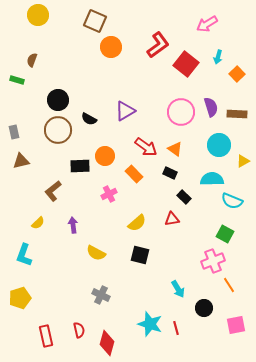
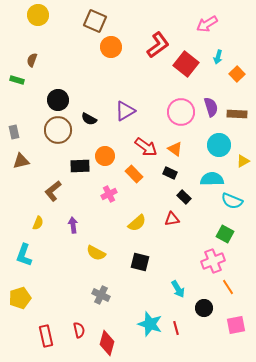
yellow semicircle at (38, 223): rotated 24 degrees counterclockwise
black square at (140, 255): moved 7 px down
orange line at (229, 285): moved 1 px left, 2 px down
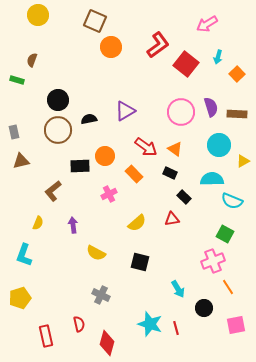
black semicircle at (89, 119): rotated 140 degrees clockwise
red semicircle at (79, 330): moved 6 px up
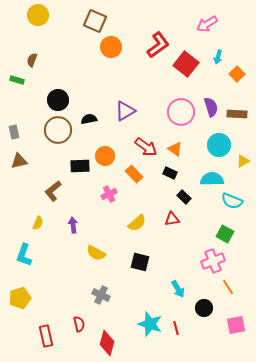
brown triangle at (21, 161): moved 2 px left
